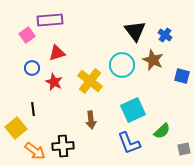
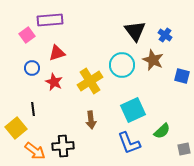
yellow cross: rotated 20 degrees clockwise
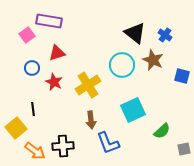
purple rectangle: moved 1 px left, 1 px down; rotated 15 degrees clockwise
black triangle: moved 2 px down; rotated 15 degrees counterclockwise
yellow cross: moved 2 px left, 4 px down
blue L-shape: moved 21 px left
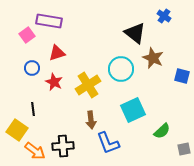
blue cross: moved 1 px left, 19 px up
brown star: moved 2 px up
cyan circle: moved 1 px left, 4 px down
yellow square: moved 1 px right, 2 px down; rotated 15 degrees counterclockwise
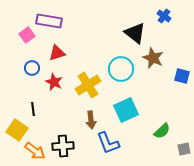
cyan square: moved 7 px left
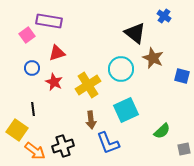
black cross: rotated 15 degrees counterclockwise
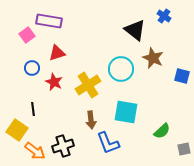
black triangle: moved 3 px up
cyan square: moved 2 px down; rotated 35 degrees clockwise
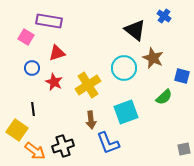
pink square: moved 1 px left, 2 px down; rotated 21 degrees counterclockwise
cyan circle: moved 3 px right, 1 px up
cyan square: rotated 30 degrees counterclockwise
green semicircle: moved 2 px right, 34 px up
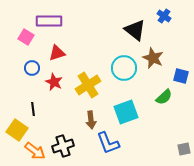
purple rectangle: rotated 10 degrees counterclockwise
blue square: moved 1 px left
